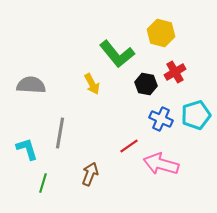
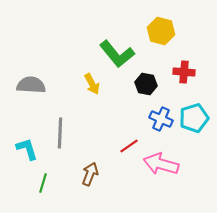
yellow hexagon: moved 2 px up
red cross: moved 9 px right; rotated 35 degrees clockwise
cyan pentagon: moved 2 px left, 3 px down
gray line: rotated 8 degrees counterclockwise
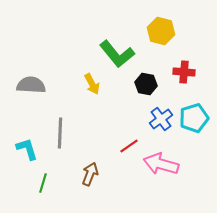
blue cross: rotated 30 degrees clockwise
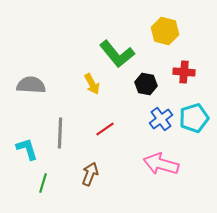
yellow hexagon: moved 4 px right
red line: moved 24 px left, 17 px up
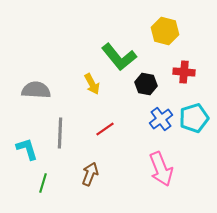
green L-shape: moved 2 px right, 3 px down
gray semicircle: moved 5 px right, 5 px down
pink arrow: moved 5 px down; rotated 128 degrees counterclockwise
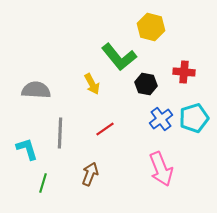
yellow hexagon: moved 14 px left, 4 px up
